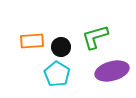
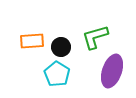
purple ellipse: rotated 56 degrees counterclockwise
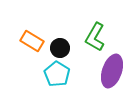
green L-shape: rotated 44 degrees counterclockwise
orange rectangle: rotated 35 degrees clockwise
black circle: moved 1 px left, 1 px down
